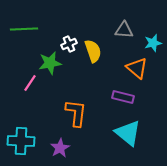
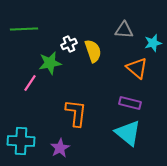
purple rectangle: moved 7 px right, 6 px down
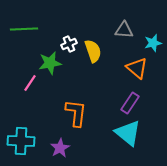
purple rectangle: rotated 70 degrees counterclockwise
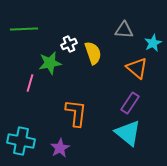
cyan star: rotated 12 degrees counterclockwise
yellow semicircle: moved 2 px down
pink line: rotated 18 degrees counterclockwise
cyan cross: rotated 8 degrees clockwise
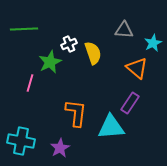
green star: moved 1 px up; rotated 15 degrees counterclockwise
cyan triangle: moved 17 px left, 6 px up; rotated 44 degrees counterclockwise
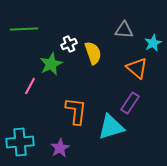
green star: moved 1 px right, 2 px down
pink line: moved 3 px down; rotated 12 degrees clockwise
orange L-shape: moved 2 px up
cyan triangle: rotated 12 degrees counterclockwise
cyan cross: moved 1 px left, 1 px down; rotated 16 degrees counterclockwise
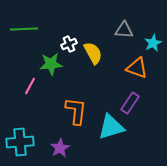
yellow semicircle: rotated 10 degrees counterclockwise
green star: rotated 20 degrees clockwise
orange triangle: rotated 20 degrees counterclockwise
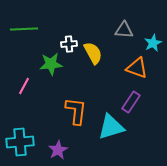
white cross: rotated 21 degrees clockwise
pink line: moved 6 px left
purple rectangle: moved 1 px right, 1 px up
purple star: moved 2 px left, 2 px down
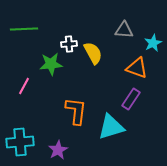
purple rectangle: moved 3 px up
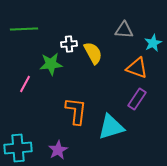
pink line: moved 1 px right, 2 px up
purple rectangle: moved 6 px right
cyan cross: moved 2 px left, 6 px down
